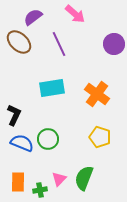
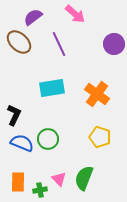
pink triangle: rotated 28 degrees counterclockwise
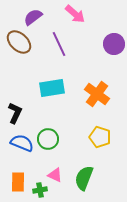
black L-shape: moved 1 px right, 2 px up
pink triangle: moved 4 px left, 4 px up; rotated 21 degrees counterclockwise
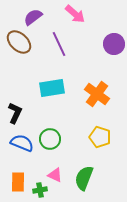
green circle: moved 2 px right
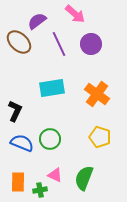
purple semicircle: moved 4 px right, 4 px down
purple circle: moved 23 px left
black L-shape: moved 2 px up
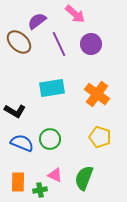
black L-shape: rotated 95 degrees clockwise
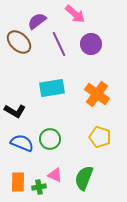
green cross: moved 1 px left, 3 px up
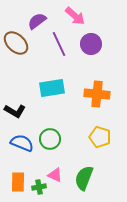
pink arrow: moved 2 px down
brown ellipse: moved 3 px left, 1 px down
orange cross: rotated 30 degrees counterclockwise
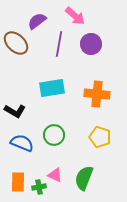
purple line: rotated 35 degrees clockwise
green circle: moved 4 px right, 4 px up
